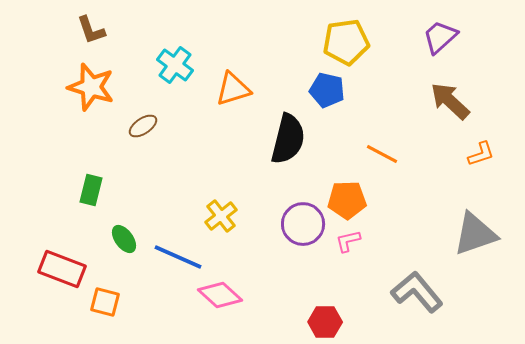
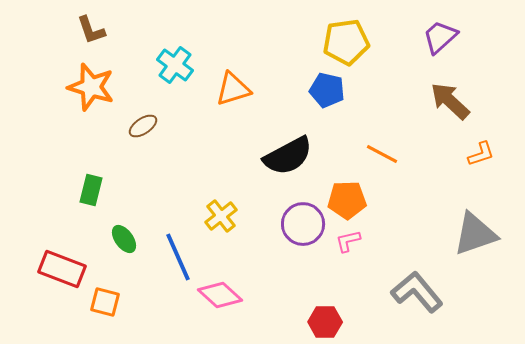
black semicircle: moved 17 px down; rotated 48 degrees clockwise
blue line: rotated 42 degrees clockwise
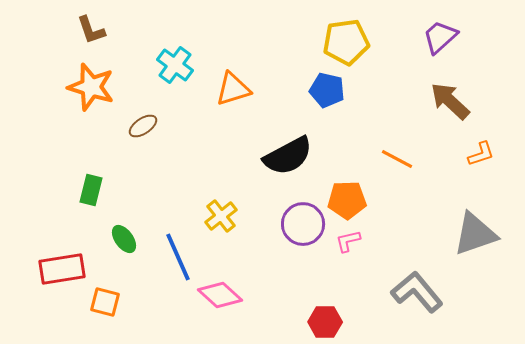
orange line: moved 15 px right, 5 px down
red rectangle: rotated 30 degrees counterclockwise
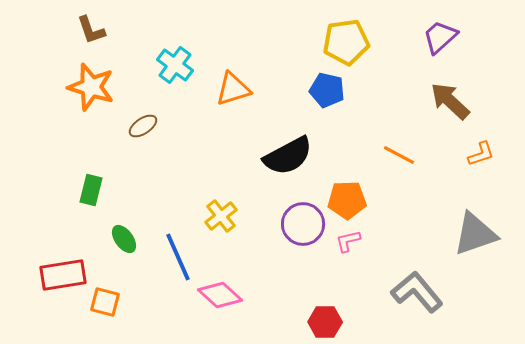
orange line: moved 2 px right, 4 px up
red rectangle: moved 1 px right, 6 px down
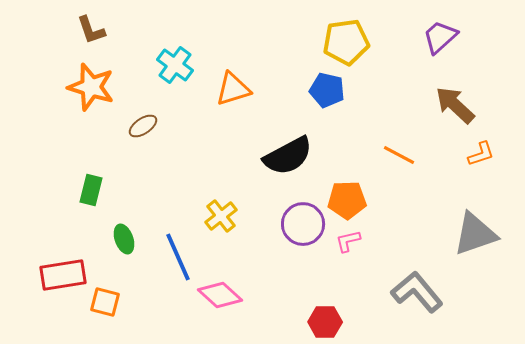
brown arrow: moved 5 px right, 4 px down
green ellipse: rotated 16 degrees clockwise
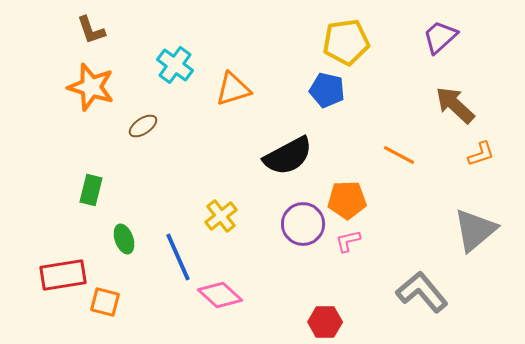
gray triangle: moved 4 px up; rotated 21 degrees counterclockwise
gray L-shape: moved 5 px right
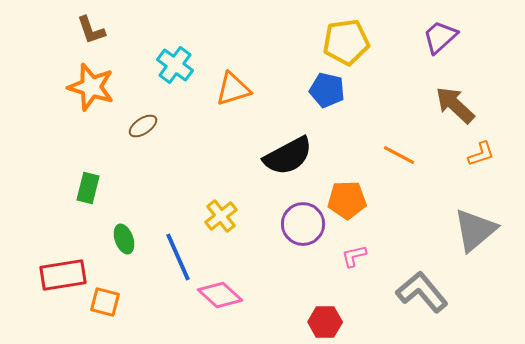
green rectangle: moved 3 px left, 2 px up
pink L-shape: moved 6 px right, 15 px down
